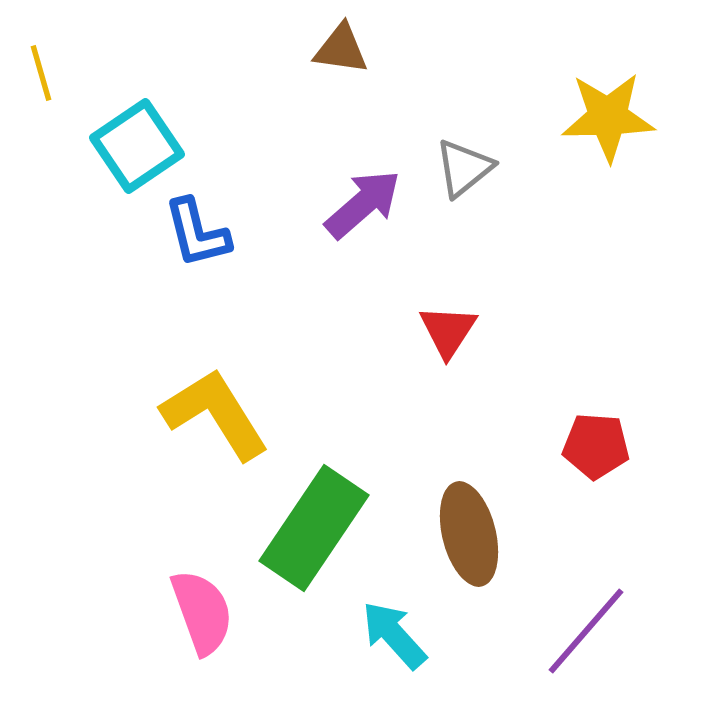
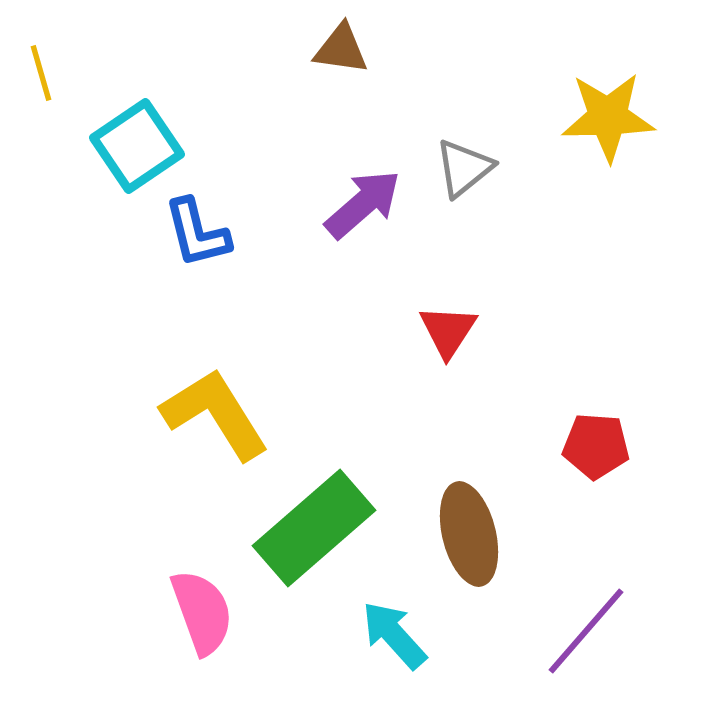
green rectangle: rotated 15 degrees clockwise
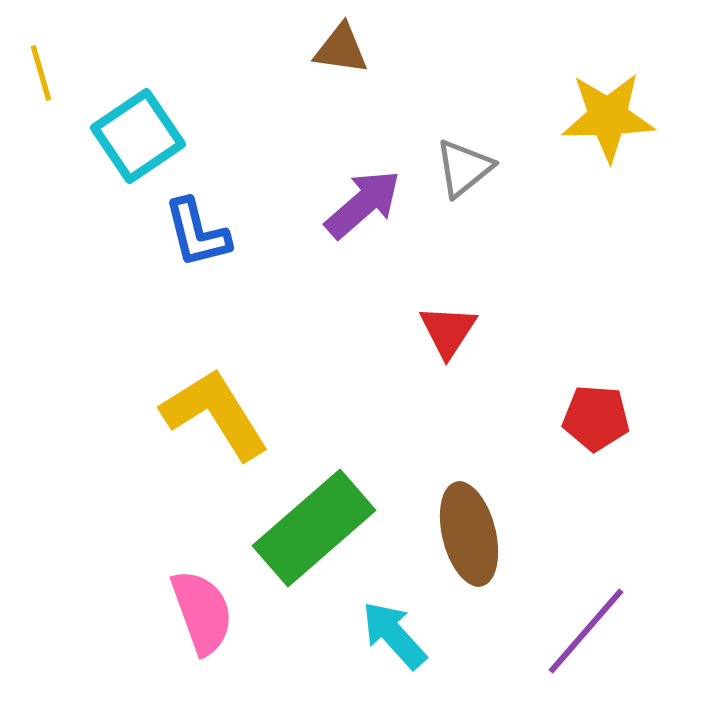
cyan square: moved 1 px right, 10 px up
red pentagon: moved 28 px up
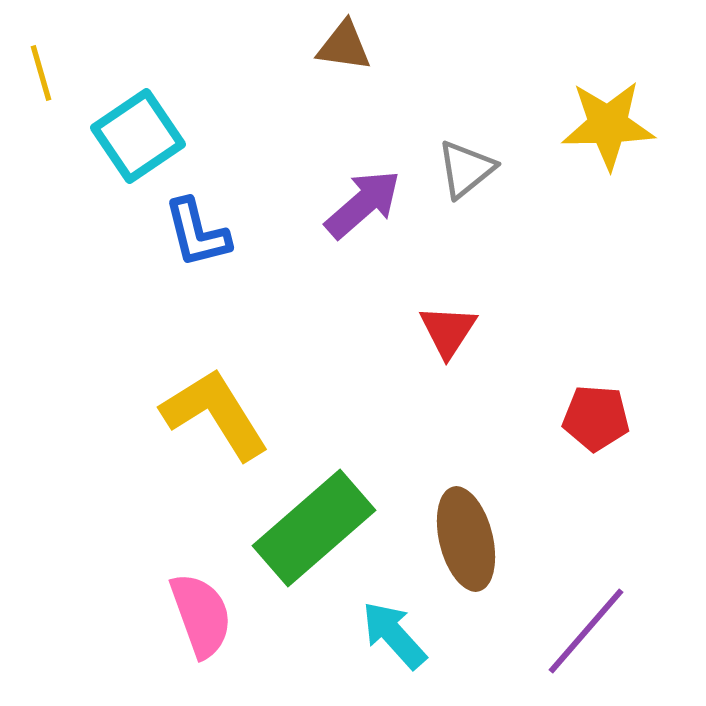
brown triangle: moved 3 px right, 3 px up
yellow star: moved 8 px down
gray triangle: moved 2 px right, 1 px down
brown ellipse: moved 3 px left, 5 px down
pink semicircle: moved 1 px left, 3 px down
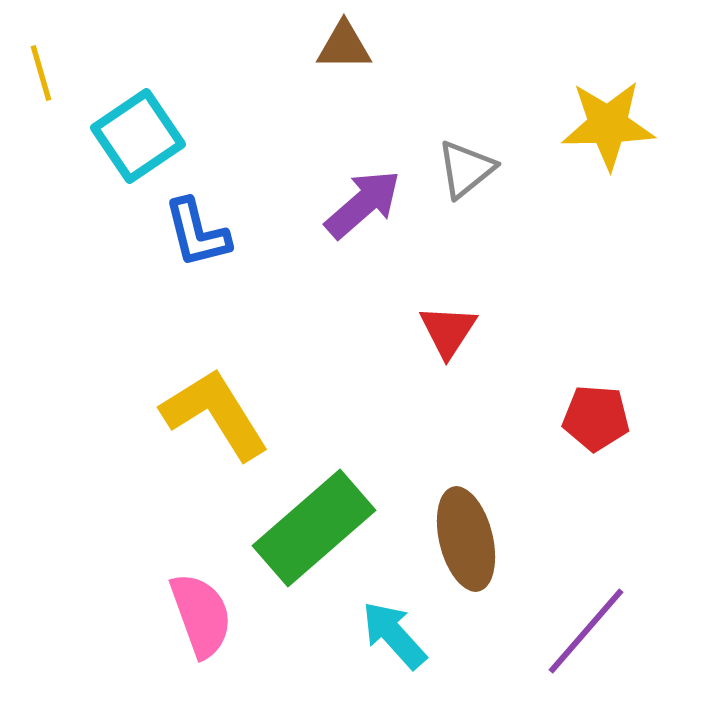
brown triangle: rotated 8 degrees counterclockwise
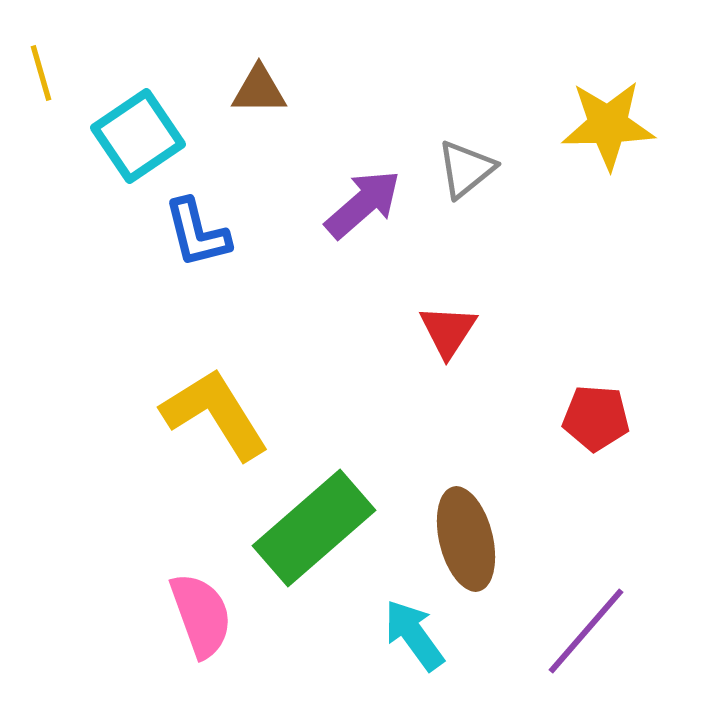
brown triangle: moved 85 px left, 44 px down
cyan arrow: moved 20 px right; rotated 6 degrees clockwise
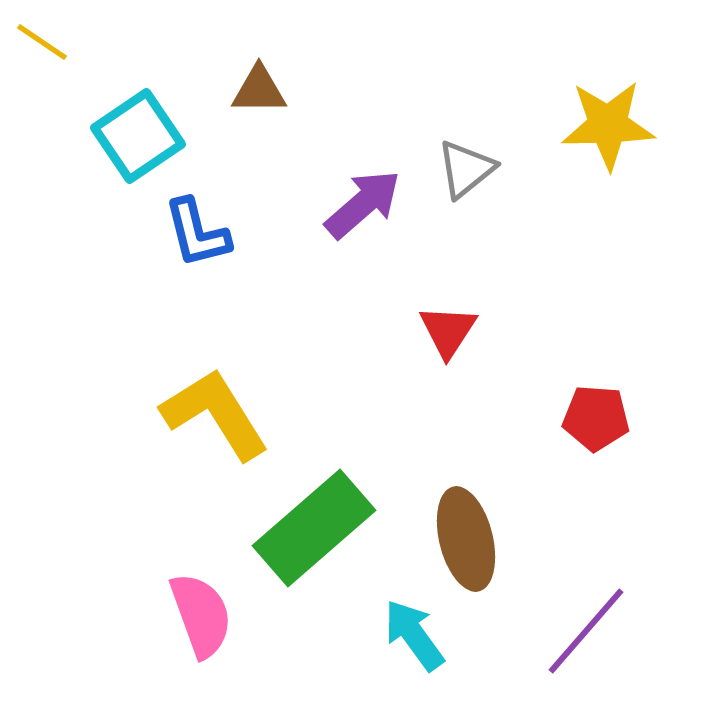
yellow line: moved 1 px right, 31 px up; rotated 40 degrees counterclockwise
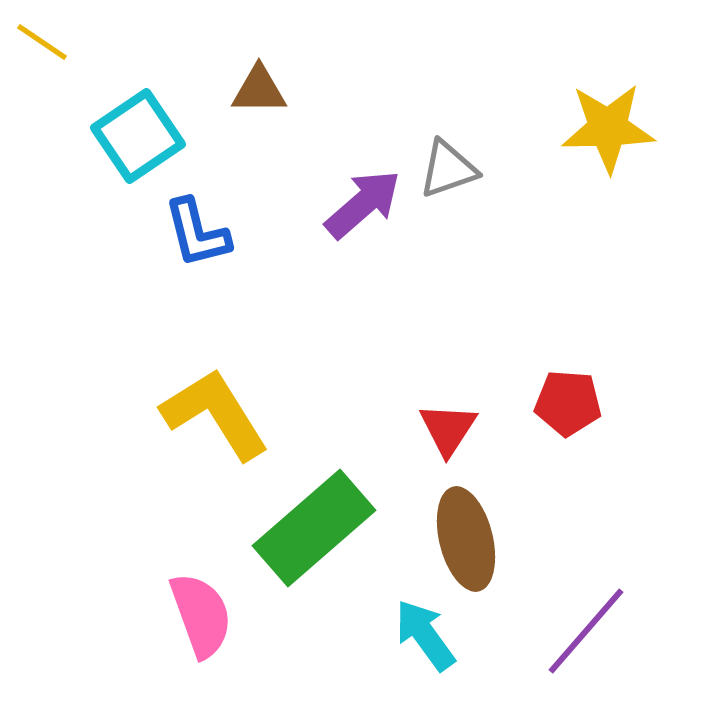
yellow star: moved 3 px down
gray triangle: moved 18 px left; rotated 20 degrees clockwise
red triangle: moved 98 px down
red pentagon: moved 28 px left, 15 px up
cyan arrow: moved 11 px right
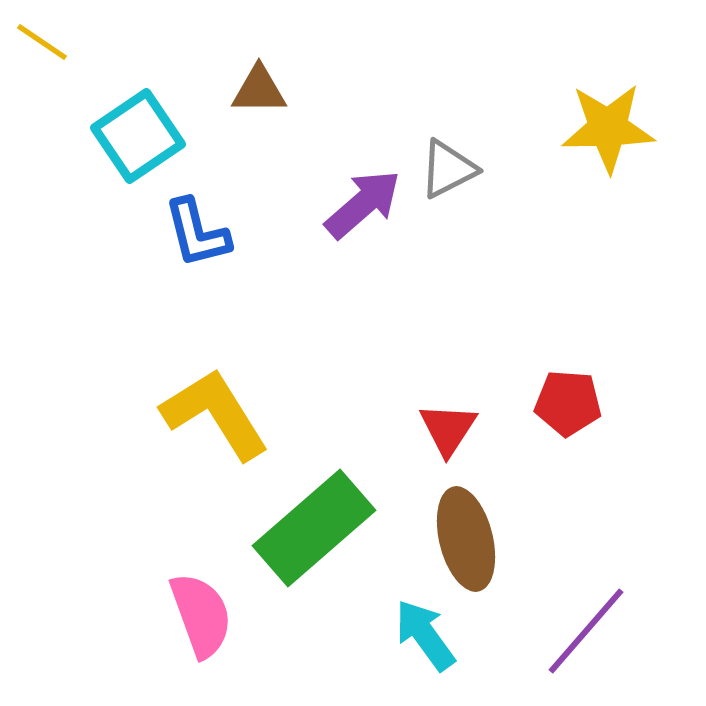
gray triangle: rotated 8 degrees counterclockwise
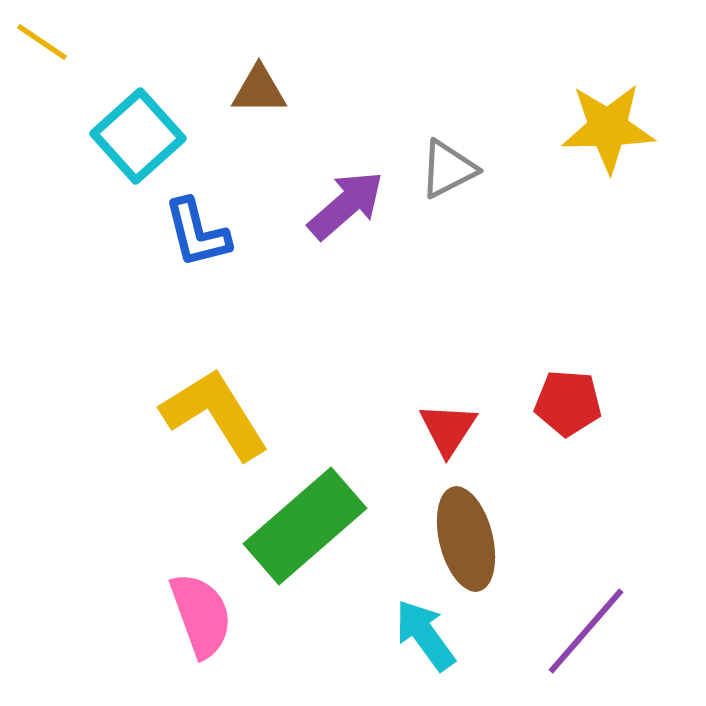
cyan square: rotated 8 degrees counterclockwise
purple arrow: moved 17 px left, 1 px down
green rectangle: moved 9 px left, 2 px up
